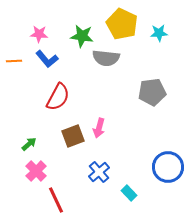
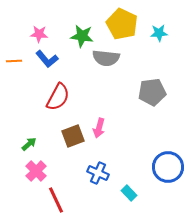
blue cross: moved 1 px left, 1 px down; rotated 25 degrees counterclockwise
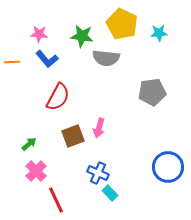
orange line: moved 2 px left, 1 px down
cyan rectangle: moved 19 px left
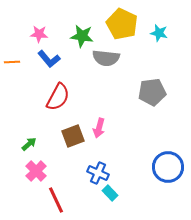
cyan star: rotated 18 degrees clockwise
blue L-shape: moved 2 px right
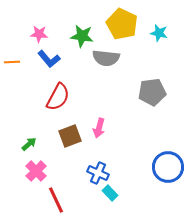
brown square: moved 3 px left
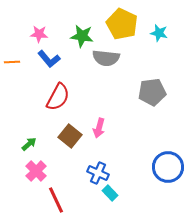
brown square: rotated 30 degrees counterclockwise
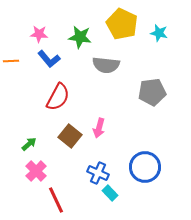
green star: moved 2 px left, 1 px down
gray semicircle: moved 7 px down
orange line: moved 1 px left, 1 px up
blue circle: moved 23 px left
